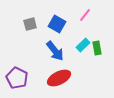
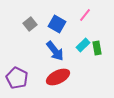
gray square: rotated 24 degrees counterclockwise
red ellipse: moved 1 px left, 1 px up
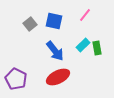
blue square: moved 3 px left, 3 px up; rotated 18 degrees counterclockwise
purple pentagon: moved 1 px left, 1 px down
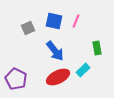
pink line: moved 9 px left, 6 px down; rotated 16 degrees counterclockwise
gray square: moved 2 px left, 4 px down; rotated 16 degrees clockwise
cyan rectangle: moved 25 px down
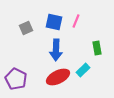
blue square: moved 1 px down
gray square: moved 2 px left
blue arrow: moved 1 px right, 1 px up; rotated 40 degrees clockwise
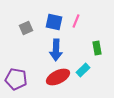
purple pentagon: rotated 15 degrees counterclockwise
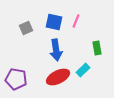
blue arrow: rotated 10 degrees counterclockwise
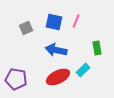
blue arrow: rotated 110 degrees clockwise
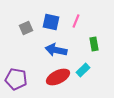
blue square: moved 3 px left
green rectangle: moved 3 px left, 4 px up
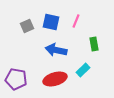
gray square: moved 1 px right, 2 px up
red ellipse: moved 3 px left, 2 px down; rotated 10 degrees clockwise
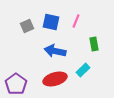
blue arrow: moved 1 px left, 1 px down
purple pentagon: moved 5 px down; rotated 25 degrees clockwise
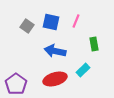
gray square: rotated 32 degrees counterclockwise
